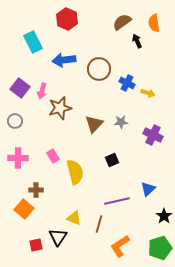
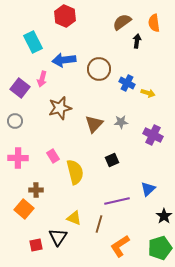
red hexagon: moved 2 px left, 3 px up
black arrow: rotated 32 degrees clockwise
pink arrow: moved 12 px up
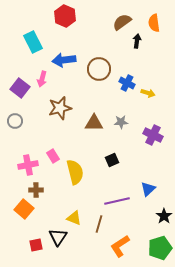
brown triangle: moved 1 px up; rotated 48 degrees clockwise
pink cross: moved 10 px right, 7 px down; rotated 12 degrees counterclockwise
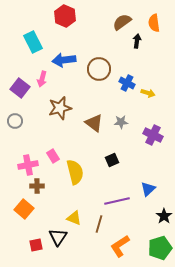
brown triangle: rotated 36 degrees clockwise
brown cross: moved 1 px right, 4 px up
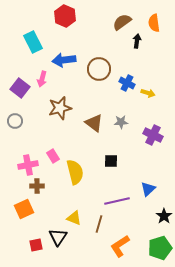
black square: moved 1 px left, 1 px down; rotated 24 degrees clockwise
orange square: rotated 24 degrees clockwise
